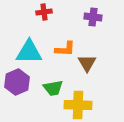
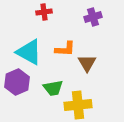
purple cross: rotated 24 degrees counterclockwise
cyan triangle: rotated 28 degrees clockwise
yellow cross: rotated 8 degrees counterclockwise
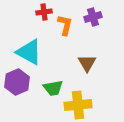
orange L-shape: moved 24 px up; rotated 80 degrees counterclockwise
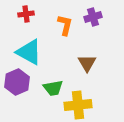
red cross: moved 18 px left, 2 px down
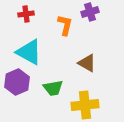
purple cross: moved 3 px left, 5 px up
brown triangle: rotated 30 degrees counterclockwise
yellow cross: moved 7 px right
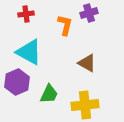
purple cross: moved 1 px left, 1 px down
green trapezoid: moved 4 px left, 6 px down; rotated 55 degrees counterclockwise
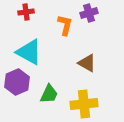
red cross: moved 2 px up
yellow cross: moved 1 px left, 1 px up
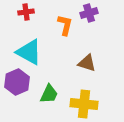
brown triangle: rotated 12 degrees counterclockwise
yellow cross: rotated 12 degrees clockwise
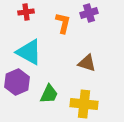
orange L-shape: moved 2 px left, 2 px up
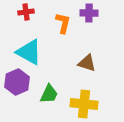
purple cross: rotated 18 degrees clockwise
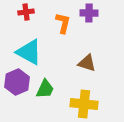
green trapezoid: moved 4 px left, 5 px up
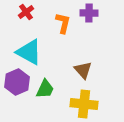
red cross: rotated 28 degrees counterclockwise
brown triangle: moved 4 px left, 7 px down; rotated 30 degrees clockwise
